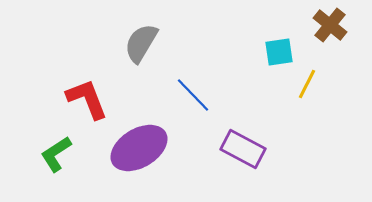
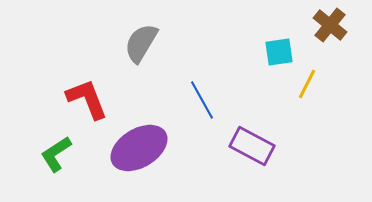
blue line: moved 9 px right, 5 px down; rotated 15 degrees clockwise
purple rectangle: moved 9 px right, 3 px up
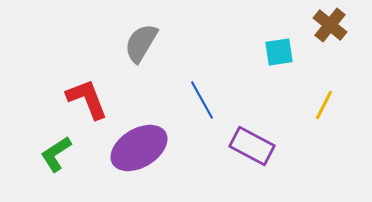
yellow line: moved 17 px right, 21 px down
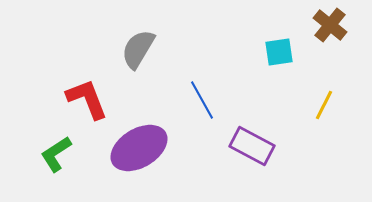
gray semicircle: moved 3 px left, 6 px down
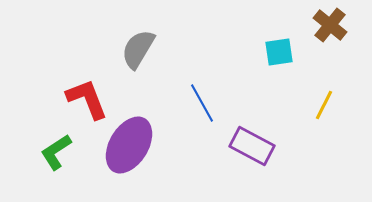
blue line: moved 3 px down
purple ellipse: moved 10 px left, 3 px up; rotated 28 degrees counterclockwise
green L-shape: moved 2 px up
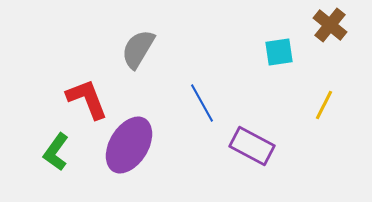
green L-shape: rotated 21 degrees counterclockwise
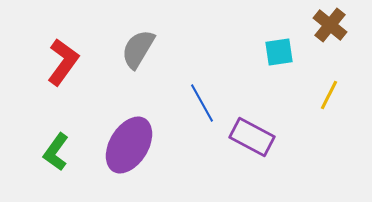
red L-shape: moved 24 px left, 37 px up; rotated 57 degrees clockwise
yellow line: moved 5 px right, 10 px up
purple rectangle: moved 9 px up
